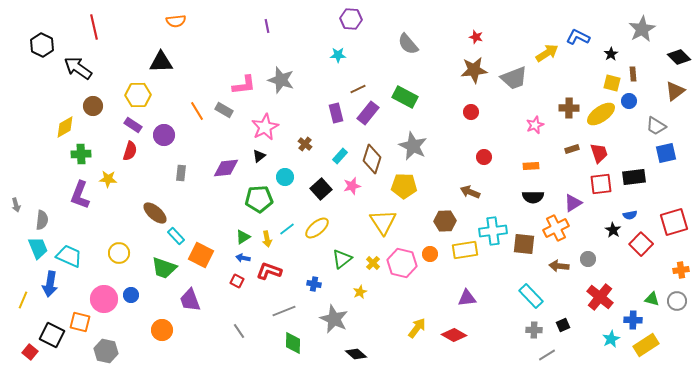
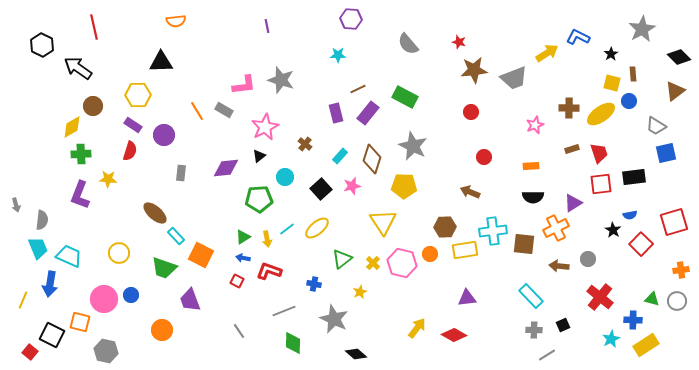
red star at (476, 37): moved 17 px left, 5 px down
yellow diamond at (65, 127): moved 7 px right
brown hexagon at (445, 221): moved 6 px down
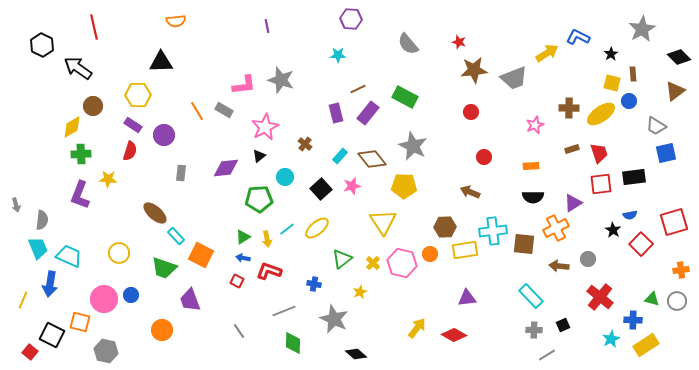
brown diamond at (372, 159): rotated 56 degrees counterclockwise
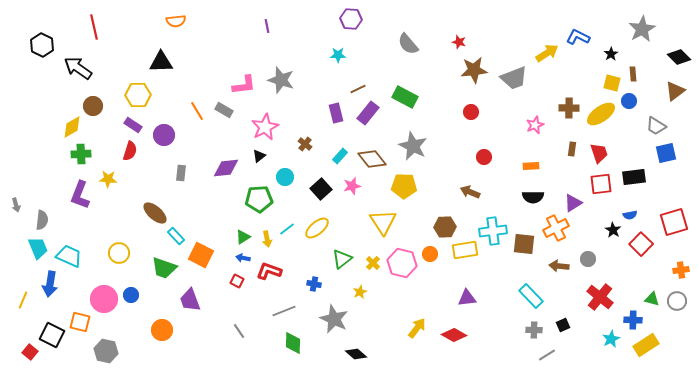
brown rectangle at (572, 149): rotated 64 degrees counterclockwise
